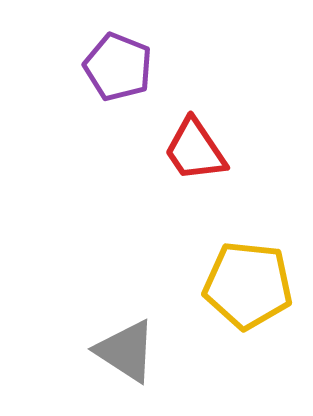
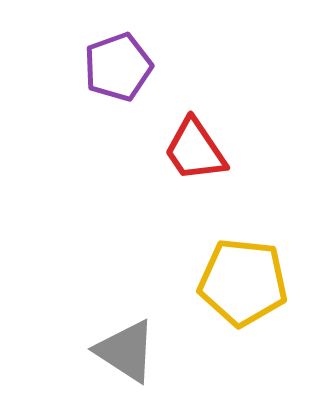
purple pentagon: rotated 30 degrees clockwise
yellow pentagon: moved 5 px left, 3 px up
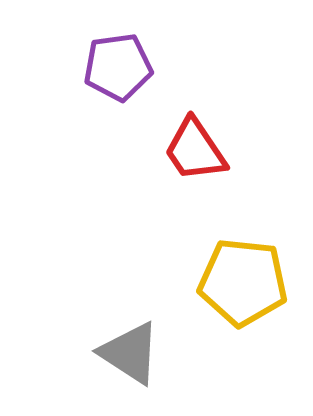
purple pentagon: rotated 12 degrees clockwise
gray triangle: moved 4 px right, 2 px down
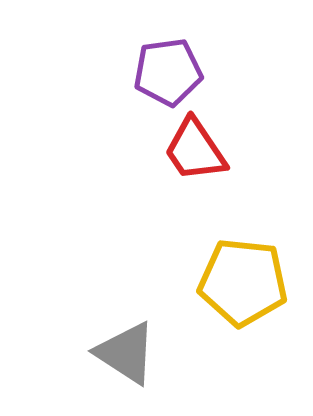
purple pentagon: moved 50 px right, 5 px down
gray triangle: moved 4 px left
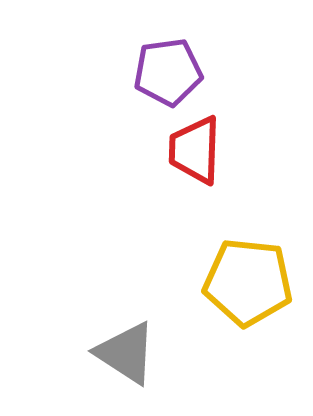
red trapezoid: rotated 36 degrees clockwise
yellow pentagon: moved 5 px right
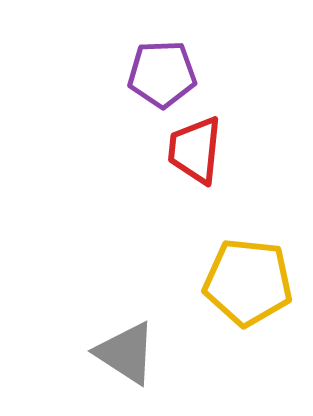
purple pentagon: moved 6 px left, 2 px down; rotated 6 degrees clockwise
red trapezoid: rotated 4 degrees clockwise
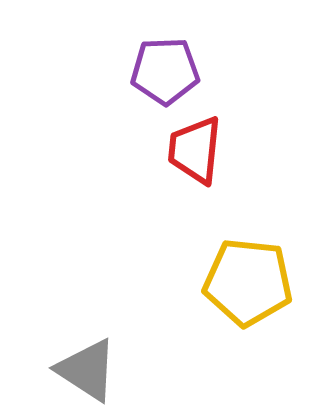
purple pentagon: moved 3 px right, 3 px up
gray triangle: moved 39 px left, 17 px down
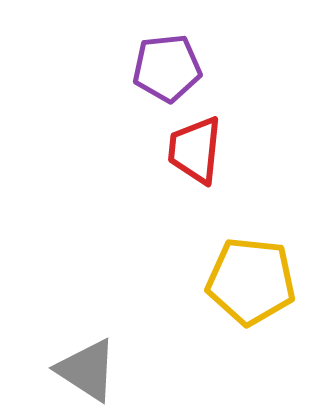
purple pentagon: moved 2 px right, 3 px up; rotated 4 degrees counterclockwise
yellow pentagon: moved 3 px right, 1 px up
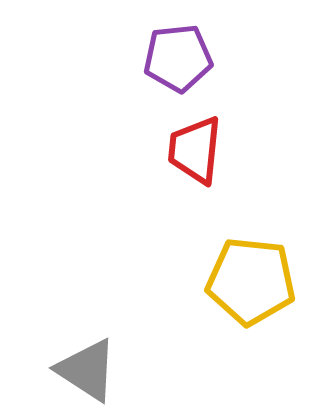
purple pentagon: moved 11 px right, 10 px up
